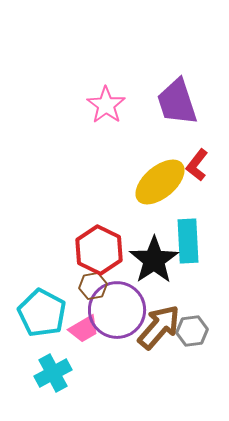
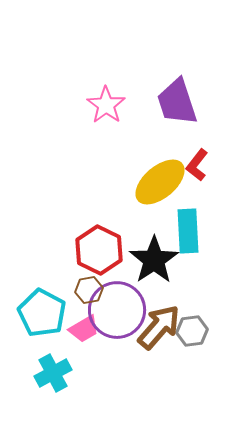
cyan rectangle: moved 10 px up
brown hexagon: moved 4 px left, 4 px down
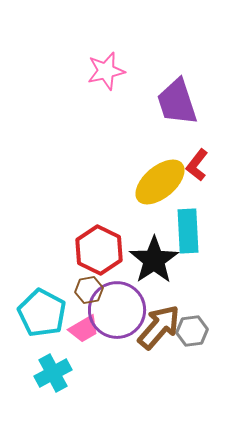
pink star: moved 34 px up; rotated 24 degrees clockwise
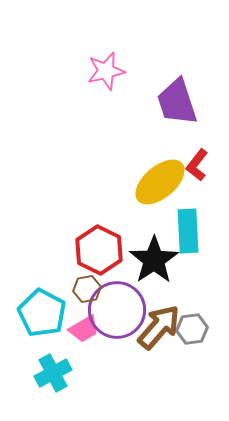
brown hexagon: moved 2 px left, 1 px up
gray hexagon: moved 2 px up
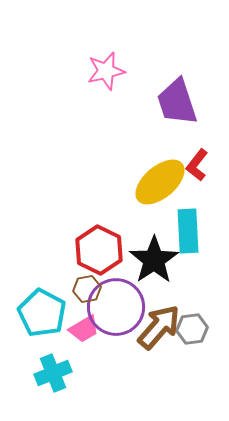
purple circle: moved 1 px left, 3 px up
cyan cross: rotated 6 degrees clockwise
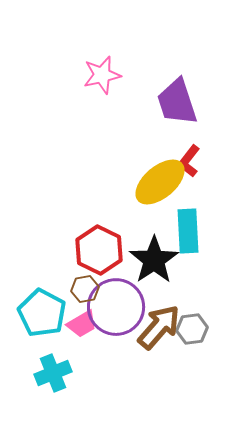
pink star: moved 4 px left, 4 px down
red L-shape: moved 8 px left, 4 px up
brown hexagon: moved 2 px left
pink trapezoid: moved 2 px left, 5 px up
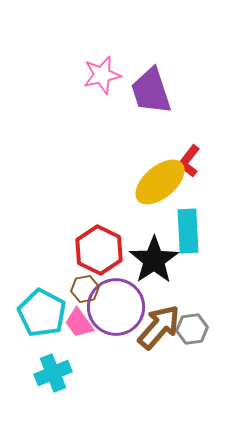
purple trapezoid: moved 26 px left, 11 px up
pink trapezoid: moved 3 px left, 1 px up; rotated 84 degrees clockwise
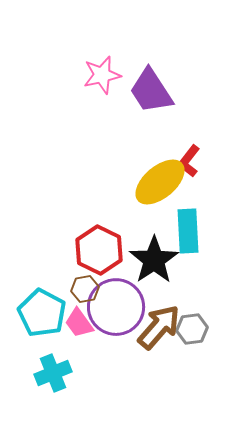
purple trapezoid: rotated 15 degrees counterclockwise
